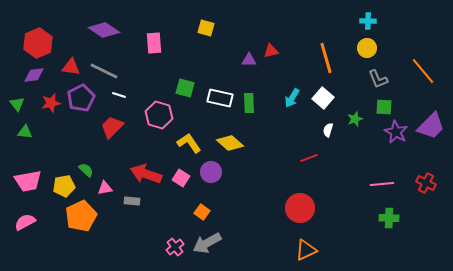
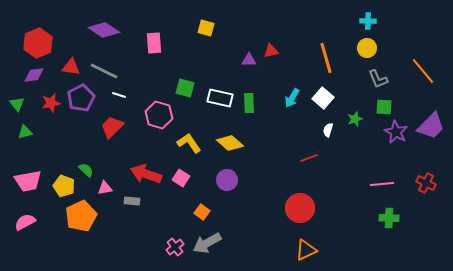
green triangle at (25, 132): rotated 21 degrees counterclockwise
purple circle at (211, 172): moved 16 px right, 8 px down
yellow pentagon at (64, 186): rotated 30 degrees clockwise
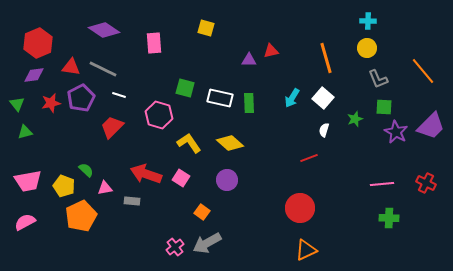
gray line at (104, 71): moved 1 px left, 2 px up
white semicircle at (328, 130): moved 4 px left
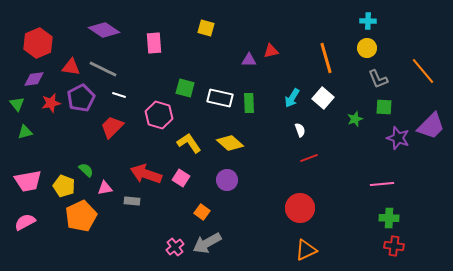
purple diamond at (34, 75): moved 4 px down
white semicircle at (324, 130): moved 24 px left; rotated 144 degrees clockwise
purple star at (396, 132): moved 2 px right, 6 px down; rotated 10 degrees counterclockwise
red cross at (426, 183): moved 32 px left, 63 px down; rotated 18 degrees counterclockwise
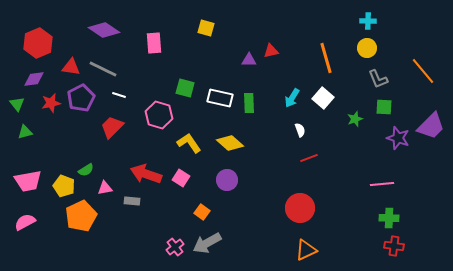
green semicircle at (86, 170): rotated 105 degrees clockwise
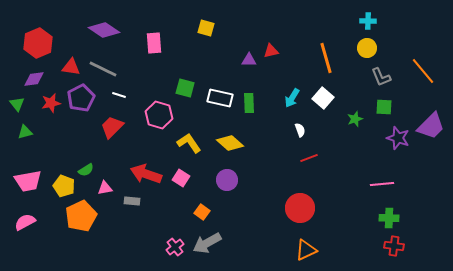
gray L-shape at (378, 79): moved 3 px right, 2 px up
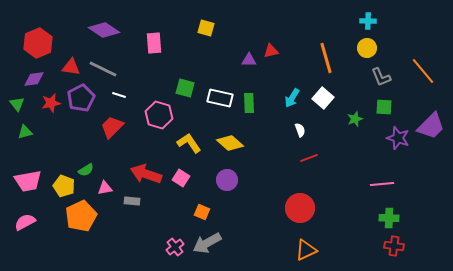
orange square at (202, 212): rotated 14 degrees counterclockwise
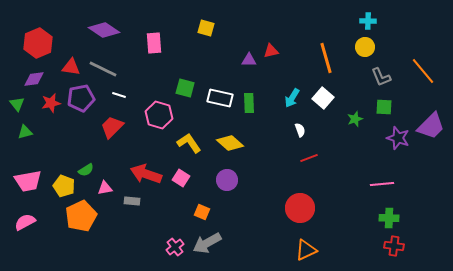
yellow circle at (367, 48): moved 2 px left, 1 px up
purple pentagon at (81, 98): rotated 16 degrees clockwise
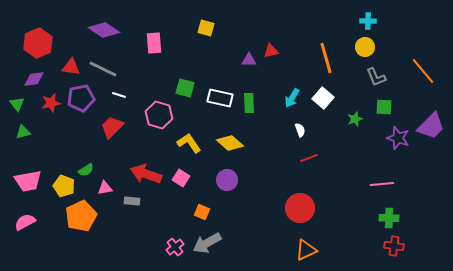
gray L-shape at (381, 77): moved 5 px left
green triangle at (25, 132): moved 2 px left
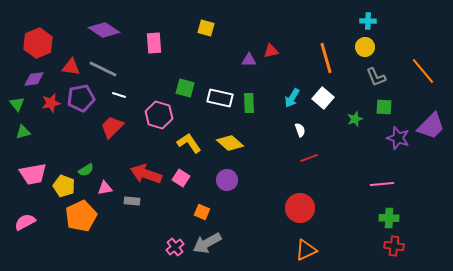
pink trapezoid at (28, 181): moved 5 px right, 7 px up
